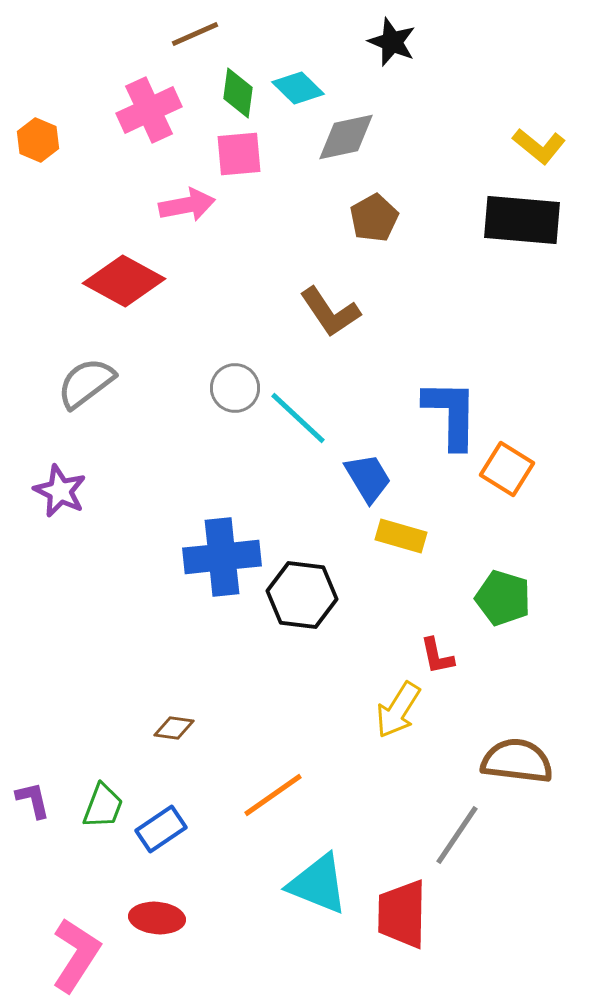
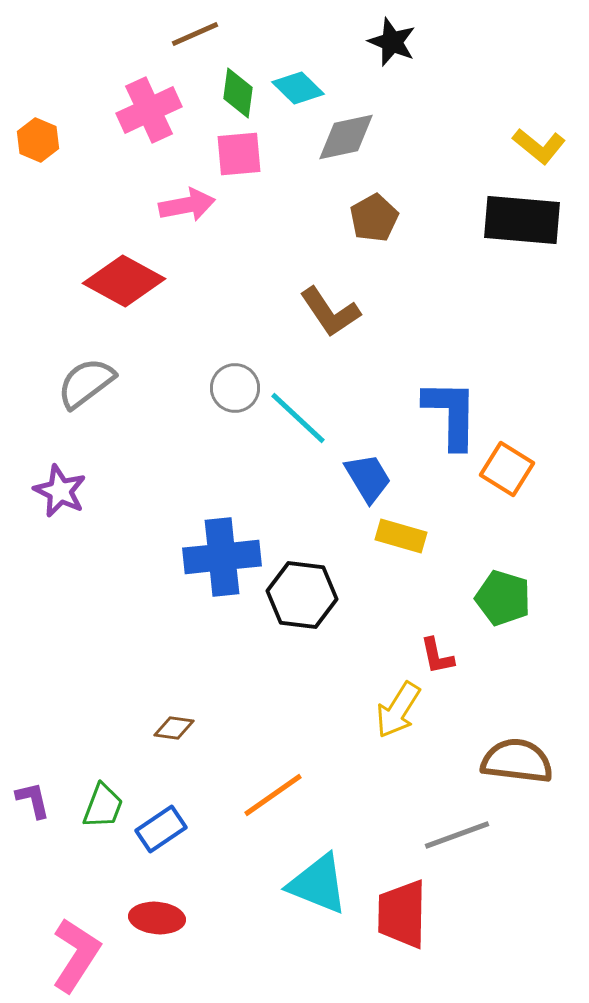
gray line: rotated 36 degrees clockwise
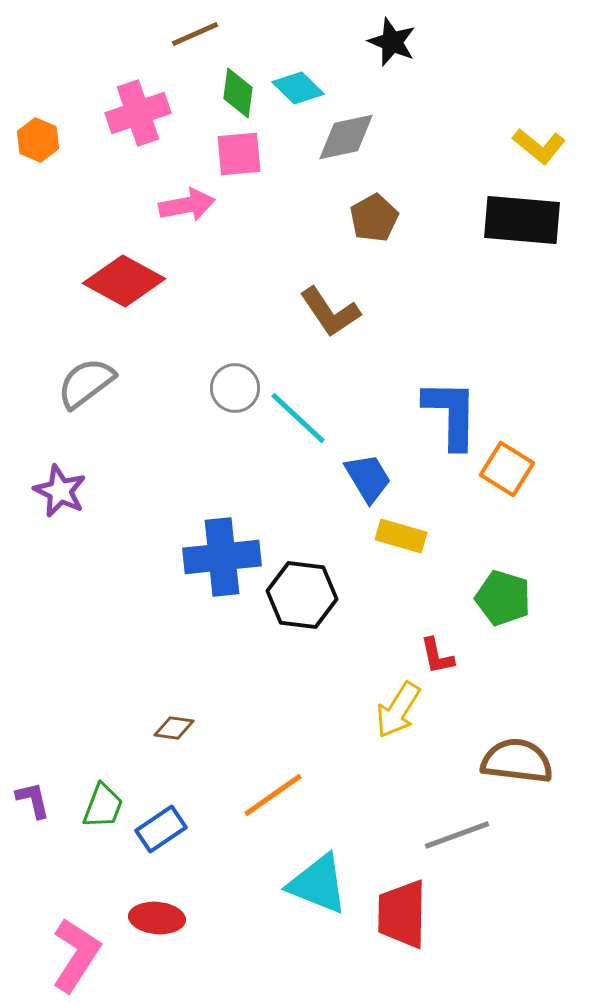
pink cross: moved 11 px left, 3 px down; rotated 6 degrees clockwise
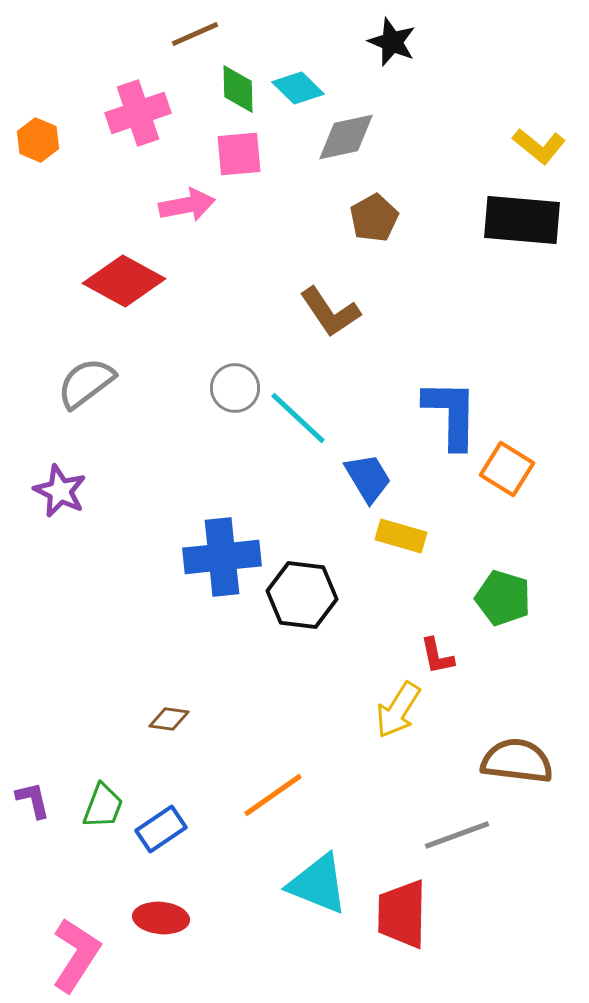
green diamond: moved 4 px up; rotated 9 degrees counterclockwise
brown diamond: moved 5 px left, 9 px up
red ellipse: moved 4 px right
